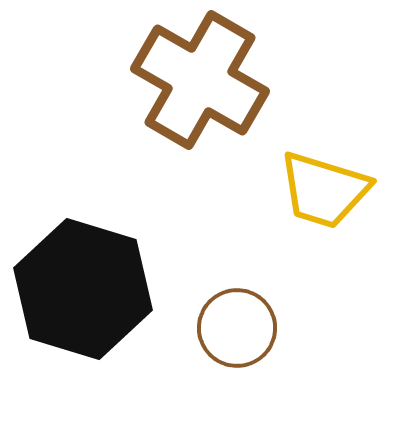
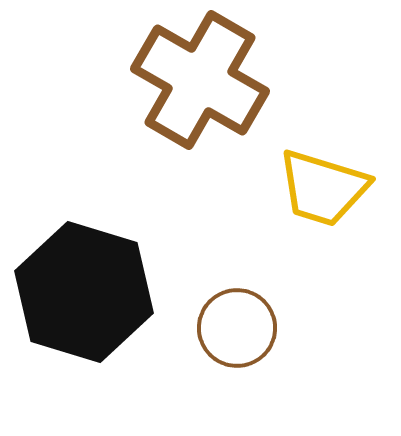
yellow trapezoid: moved 1 px left, 2 px up
black hexagon: moved 1 px right, 3 px down
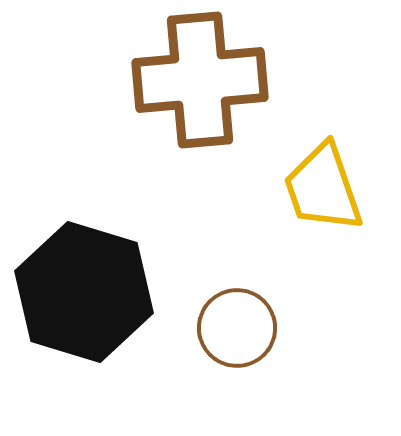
brown cross: rotated 35 degrees counterclockwise
yellow trapezoid: rotated 54 degrees clockwise
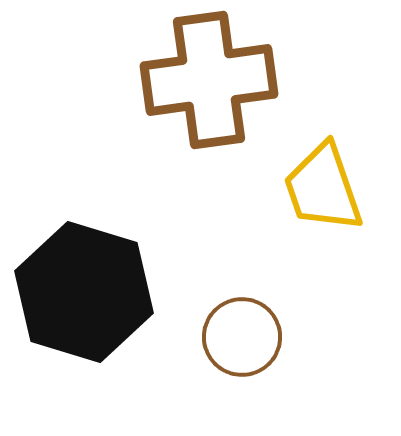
brown cross: moved 9 px right; rotated 3 degrees counterclockwise
brown circle: moved 5 px right, 9 px down
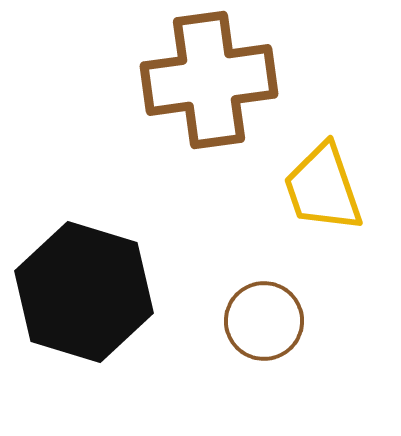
brown circle: moved 22 px right, 16 px up
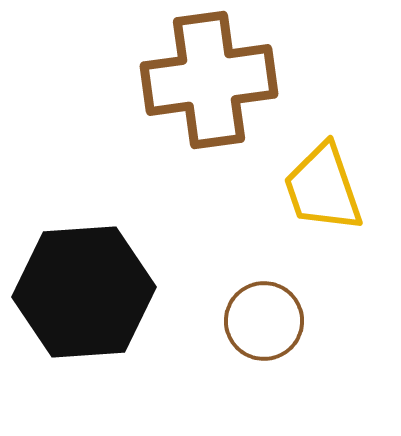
black hexagon: rotated 21 degrees counterclockwise
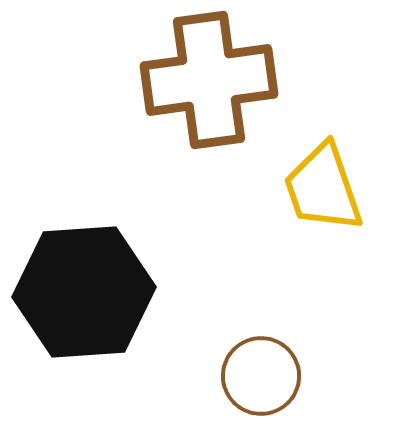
brown circle: moved 3 px left, 55 px down
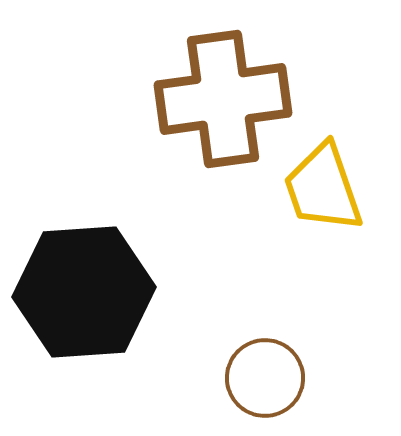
brown cross: moved 14 px right, 19 px down
brown circle: moved 4 px right, 2 px down
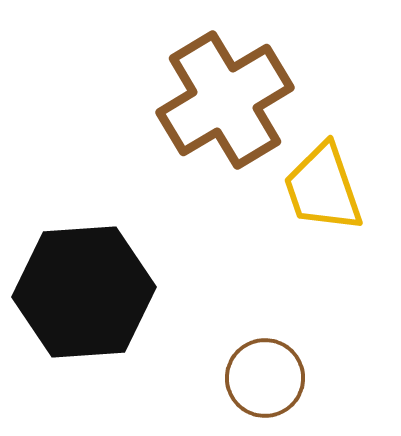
brown cross: moved 2 px right, 1 px down; rotated 23 degrees counterclockwise
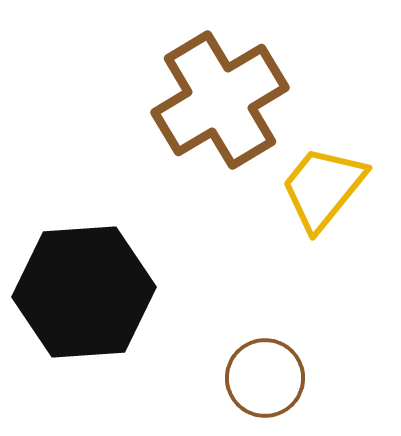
brown cross: moved 5 px left
yellow trapezoid: rotated 58 degrees clockwise
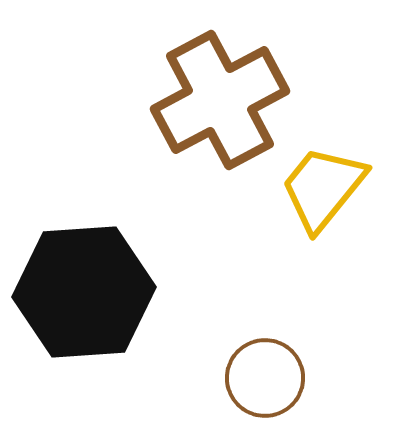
brown cross: rotated 3 degrees clockwise
